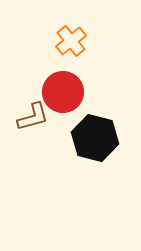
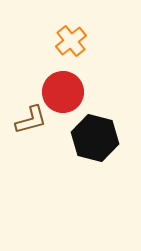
brown L-shape: moved 2 px left, 3 px down
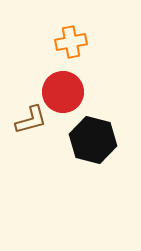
orange cross: moved 1 px down; rotated 28 degrees clockwise
black hexagon: moved 2 px left, 2 px down
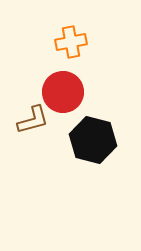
brown L-shape: moved 2 px right
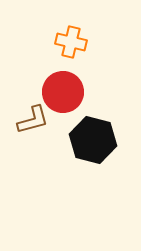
orange cross: rotated 24 degrees clockwise
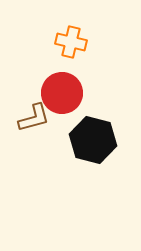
red circle: moved 1 px left, 1 px down
brown L-shape: moved 1 px right, 2 px up
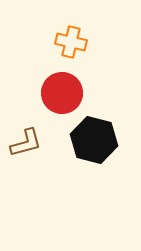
brown L-shape: moved 8 px left, 25 px down
black hexagon: moved 1 px right
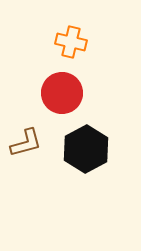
black hexagon: moved 8 px left, 9 px down; rotated 18 degrees clockwise
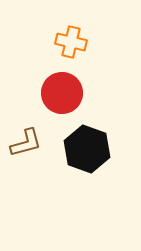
black hexagon: moved 1 px right; rotated 12 degrees counterclockwise
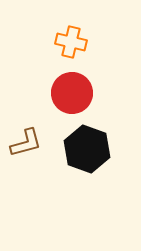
red circle: moved 10 px right
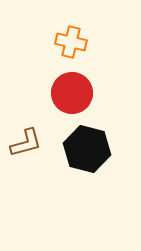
black hexagon: rotated 6 degrees counterclockwise
